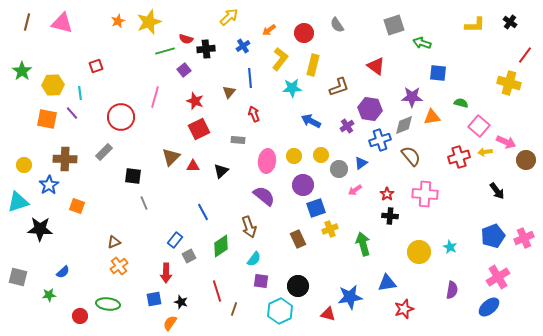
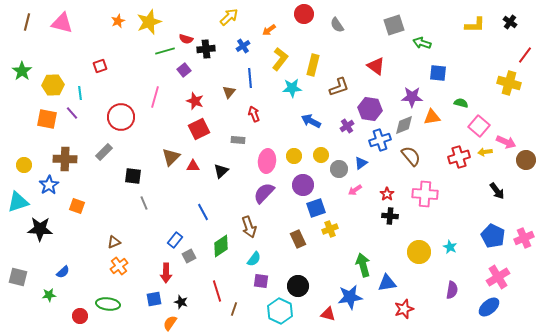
red circle at (304, 33): moved 19 px up
red square at (96, 66): moved 4 px right
purple semicircle at (264, 196): moved 3 px up; rotated 85 degrees counterclockwise
blue pentagon at (493, 236): rotated 25 degrees counterclockwise
green arrow at (363, 244): moved 21 px down
cyan hexagon at (280, 311): rotated 10 degrees counterclockwise
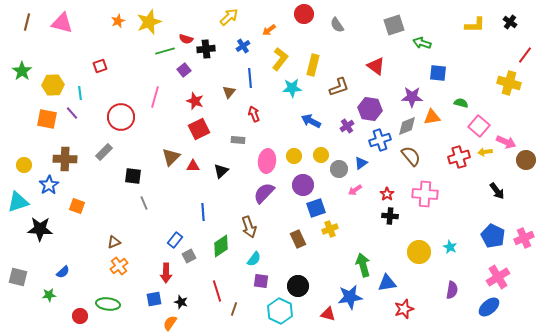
gray diamond at (404, 125): moved 3 px right, 1 px down
blue line at (203, 212): rotated 24 degrees clockwise
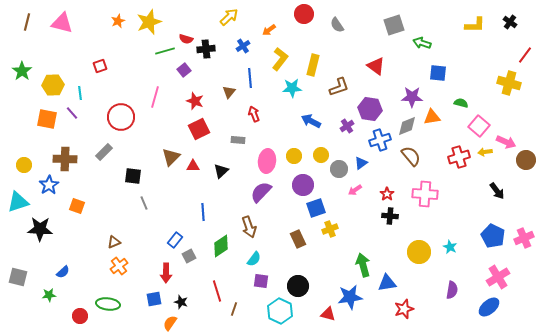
purple semicircle at (264, 193): moved 3 px left, 1 px up
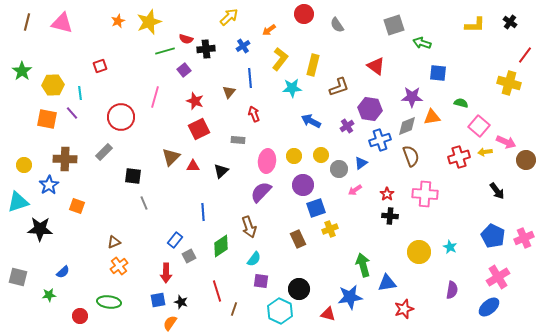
brown semicircle at (411, 156): rotated 20 degrees clockwise
black circle at (298, 286): moved 1 px right, 3 px down
blue square at (154, 299): moved 4 px right, 1 px down
green ellipse at (108, 304): moved 1 px right, 2 px up
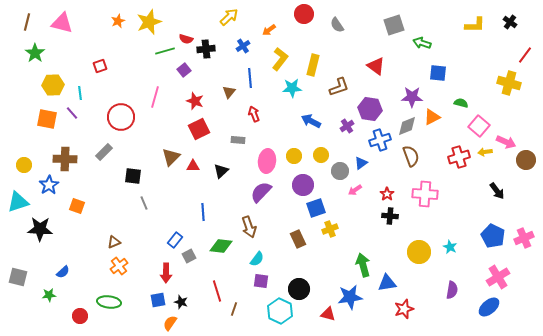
green star at (22, 71): moved 13 px right, 18 px up
orange triangle at (432, 117): rotated 18 degrees counterclockwise
gray circle at (339, 169): moved 1 px right, 2 px down
green diamond at (221, 246): rotated 40 degrees clockwise
cyan semicircle at (254, 259): moved 3 px right
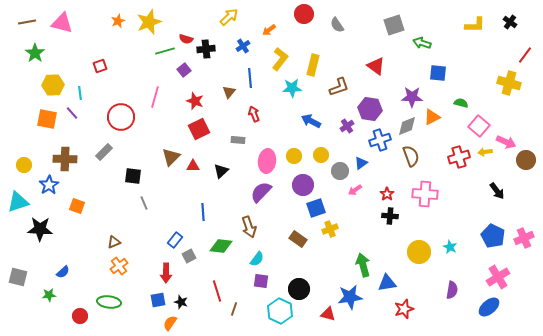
brown line at (27, 22): rotated 66 degrees clockwise
brown rectangle at (298, 239): rotated 30 degrees counterclockwise
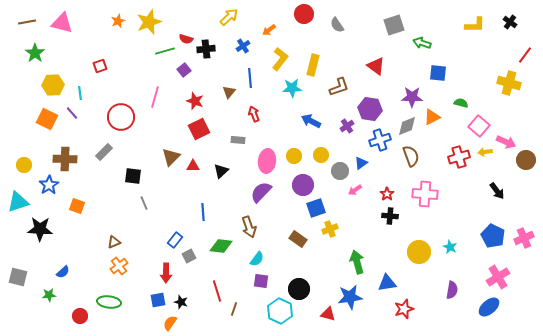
orange square at (47, 119): rotated 15 degrees clockwise
green arrow at (363, 265): moved 6 px left, 3 px up
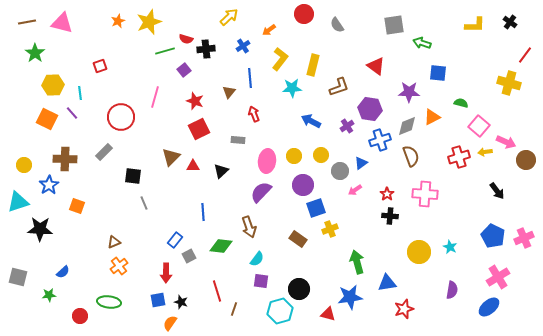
gray square at (394, 25): rotated 10 degrees clockwise
purple star at (412, 97): moved 3 px left, 5 px up
cyan hexagon at (280, 311): rotated 20 degrees clockwise
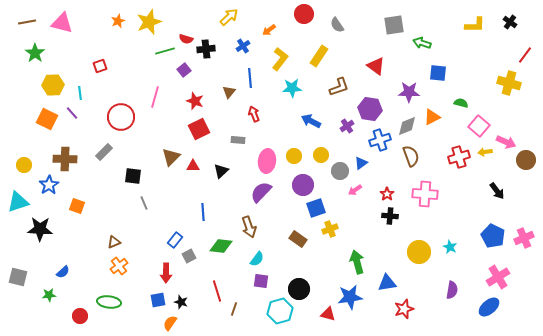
yellow rectangle at (313, 65): moved 6 px right, 9 px up; rotated 20 degrees clockwise
